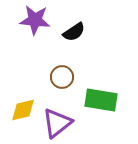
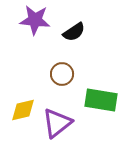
brown circle: moved 3 px up
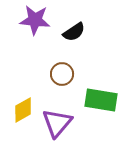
yellow diamond: rotated 16 degrees counterclockwise
purple triangle: rotated 12 degrees counterclockwise
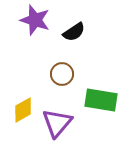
purple star: rotated 12 degrees clockwise
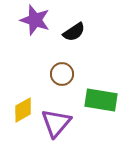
purple triangle: moved 1 px left
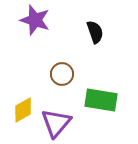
black semicircle: moved 21 px right; rotated 75 degrees counterclockwise
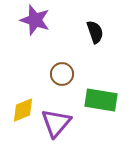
yellow diamond: rotated 8 degrees clockwise
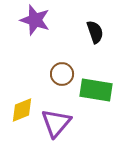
green rectangle: moved 5 px left, 10 px up
yellow diamond: moved 1 px left
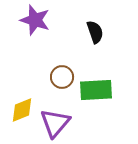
brown circle: moved 3 px down
green rectangle: rotated 12 degrees counterclockwise
purple triangle: moved 1 px left
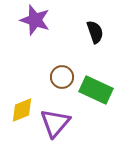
green rectangle: rotated 28 degrees clockwise
